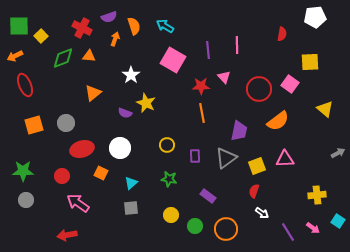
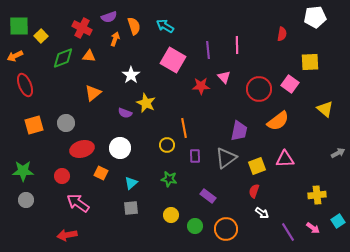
orange line at (202, 113): moved 18 px left, 15 px down
cyan square at (338, 221): rotated 24 degrees clockwise
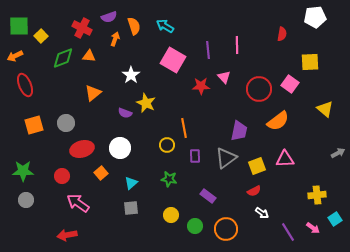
orange square at (101, 173): rotated 24 degrees clockwise
red semicircle at (254, 191): rotated 136 degrees counterclockwise
cyan square at (338, 221): moved 3 px left, 2 px up
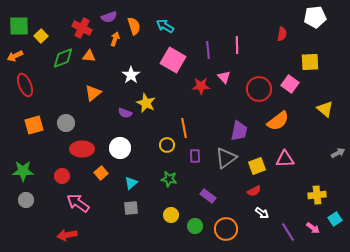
red ellipse at (82, 149): rotated 15 degrees clockwise
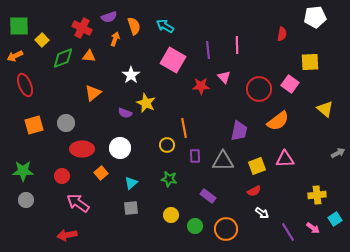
yellow square at (41, 36): moved 1 px right, 4 px down
gray triangle at (226, 158): moved 3 px left, 3 px down; rotated 35 degrees clockwise
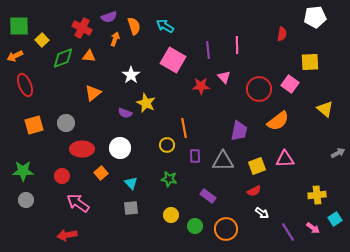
cyan triangle at (131, 183): rotated 32 degrees counterclockwise
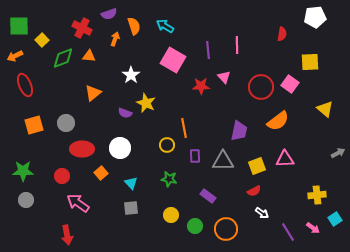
purple semicircle at (109, 17): moved 3 px up
red circle at (259, 89): moved 2 px right, 2 px up
red arrow at (67, 235): rotated 90 degrees counterclockwise
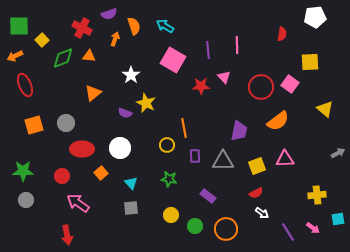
red semicircle at (254, 191): moved 2 px right, 2 px down
cyan square at (335, 219): moved 3 px right; rotated 24 degrees clockwise
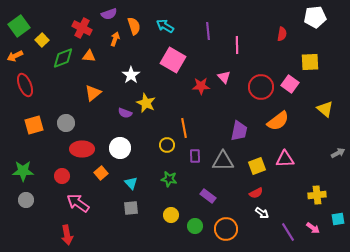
green square at (19, 26): rotated 35 degrees counterclockwise
purple line at (208, 50): moved 19 px up
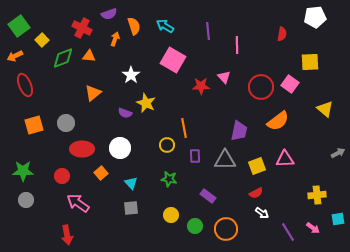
gray triangle at (223, 161): moved 2 px right, 1 px up
